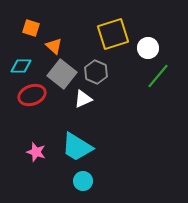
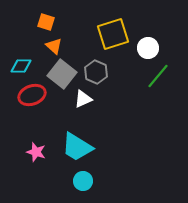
orange square: moved 15 px right, 6 px up
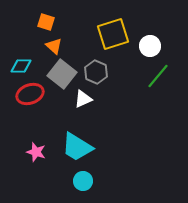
white circle: moved 2 px right, 2 px up
red ellipse: moved 2 px left, 1 px up
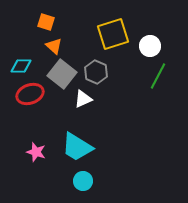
green line: rotated 12 degrees counterclockwise
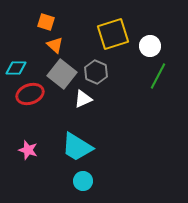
orange triangle: moved 1 px right, 1 px up
cyan diamond: moved 5 px left, 2 px down
pink star: moved 8 px left, 2 px up
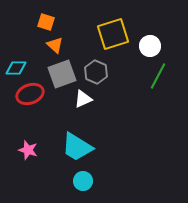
gray square: rotated 32 degrees clockwise
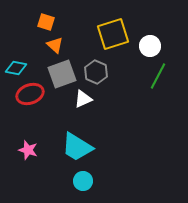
cyan diamond: rotated 10 degrees clockwise
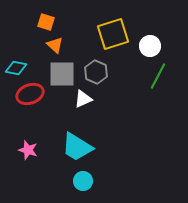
gray square: rotated 20 degrees clockwise
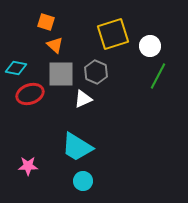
gray square: moved 1 px left
pink star: moved 16 px down; rotated 18 degrees counterclockwise
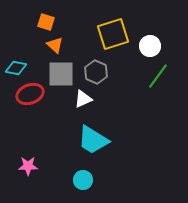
green line: rotated 8 degrees clockwise
cyan trapezoid: moved 16 px right, 7 px up
cyan circle: moved 1 px up
